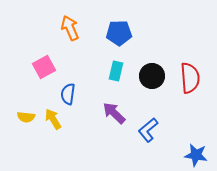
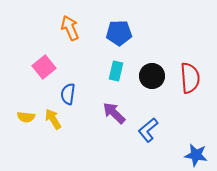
pink square: rotated 10 degrees counterclockwise
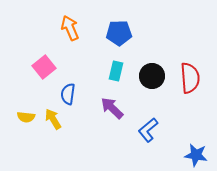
purple arrow: moved 2 px left, 5 px up
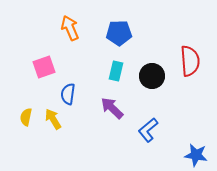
pink square: rotated 20 degrees clockwise
red semicircle: moved 17 px up
yellow semicircle: rotated 96 degrees clockwise
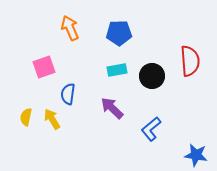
cyan rectangle: moved 1 px right, 1 px up; rotated 66 degrees clockwise
yellow arrow: moved 1 px left
blue L-shape: moved 3 px right, 1 px up
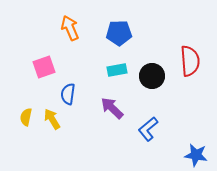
blue L-shape: moved 3 px left
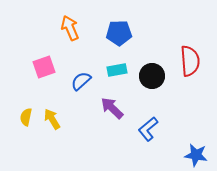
blue semicircle: moved 13 px right, 13 px up; rotated 40 degrees clockwise
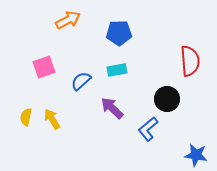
orange arrow: moved 2 px left, 8 px up; rotated 85 degrees clockwise
black circle: moved 15 px right, 23 px down
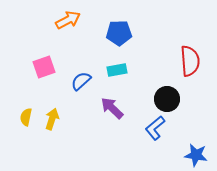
yellow arrow: rotated 50 degrees clockwise
blue L-shape: moved 7 px right, 1 px up
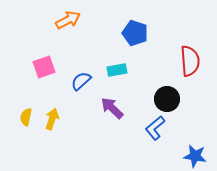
blue pentagon: moved 16 px right; rotated 20 degrees clockwise
blue star: moved 1 px left, 1 px down
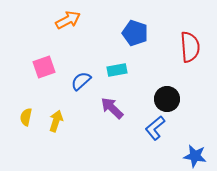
red semicircle: moved 14 px up
yellow arrow: moved 4 px right, 2 px down
